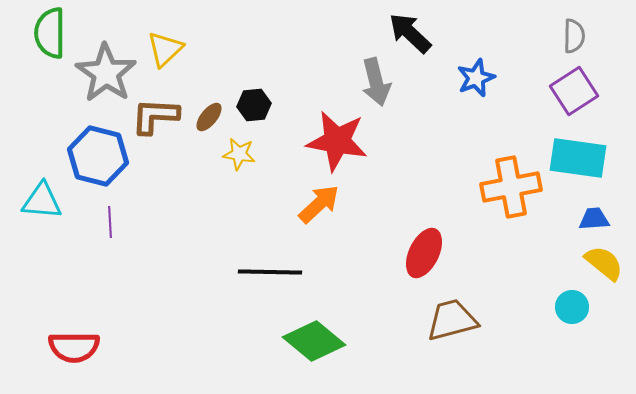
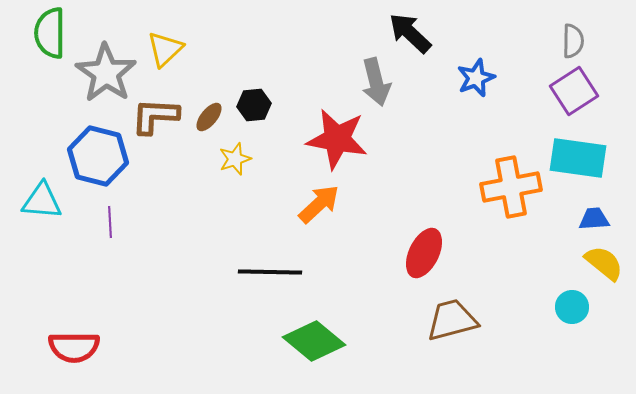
gray semicircle: moved 1 px left, 5 px down
red star: moved 2 px up
yellow star: moved 4 px left, 5 px down; rotated 28 degrees counterclockwise
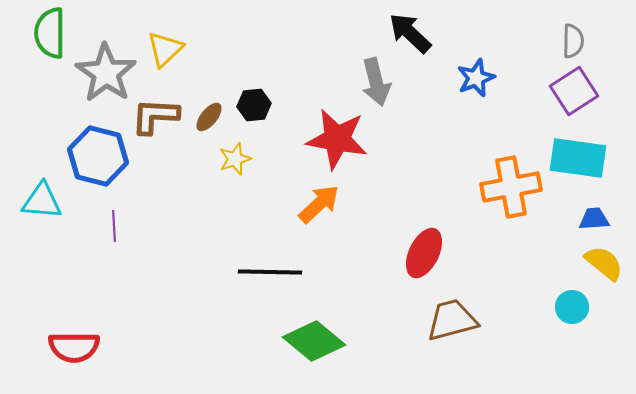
purple line: moved 4 px right, 4 px down
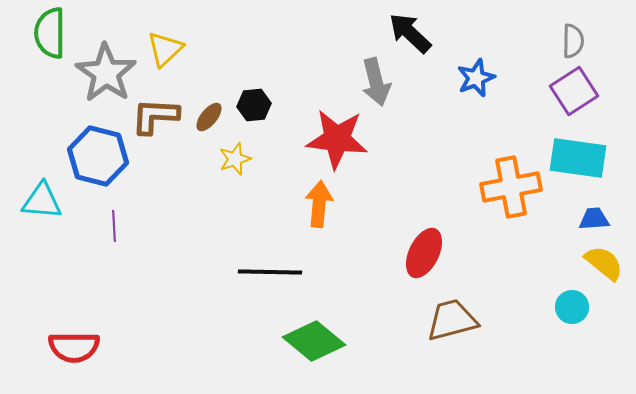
red star: rotated 4 degrees counterclockwise
orange arrow: rotated 42 degrees counterclockwise
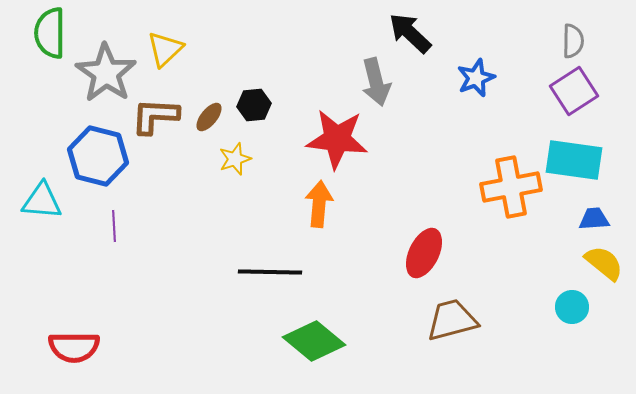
cyan rectangle: moved 4 px left, 2 px down
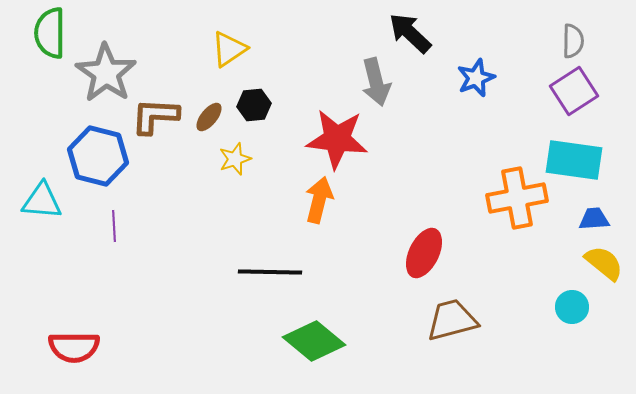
yellow triangle: moved 64 px right; rotated 9 degrees clockwise
orange cross: moved 6 px right, 11 px down
orange arrow: moved 4 px up; rotated 9 degrees clockwise
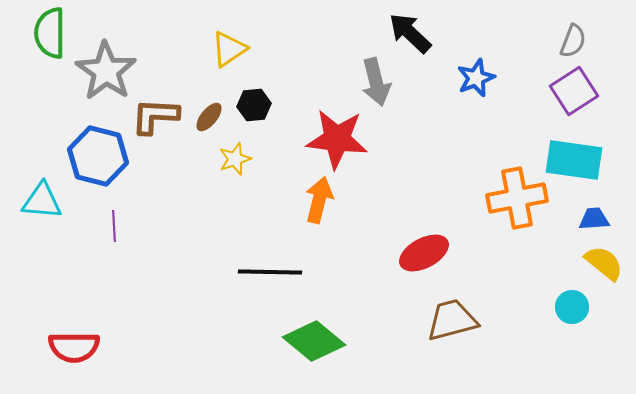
gray semicircle: rotated 20 degrees clockwise
gray star: moved 2 px up
red ellipse: rotated 36 degrees clockwise
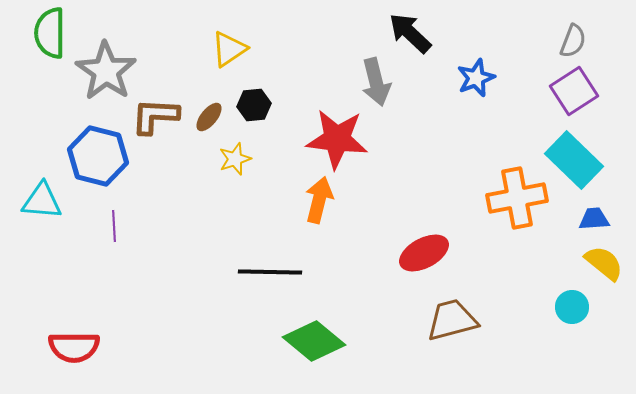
cyan rectangle: rotated 36 degrees clockwise
